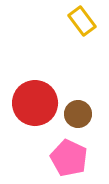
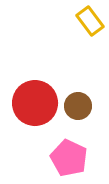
yellow rectangle: moved 8 px right
brown circle: moved 8 px up
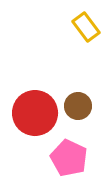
yellow rectangle: moved 4 px left, 6 px down
red circle: moved 10 px down
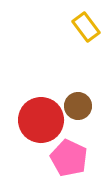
red circle: moved 6 px right, 7 px down
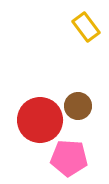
red circle: moved 1 px left
pink pentagon: rotated 21 degrees counterclockwise
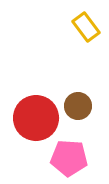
red circle: moved 4 px left, 2 px up
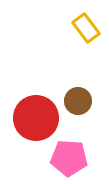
yellow rectangle: moved 1 px down
brown circle: moved 5 px up
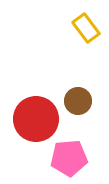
red circle: moved 1 px down
pink pentagon: rotated 9 degrees counterclockwise
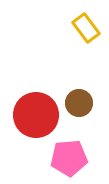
brown circle: moved 1 px right, 2 px down
red circle: moved 4 px up
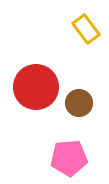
yellow rectangle: moved 1 px down
red circle: moved 28 px up
